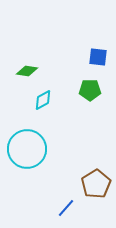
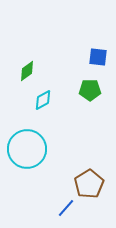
green diamond: rotated 45 degrees counterclockwise
brown pentagon: moved 7 px left
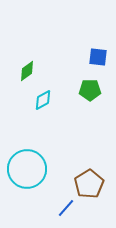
cyan circle: moved 20 px down
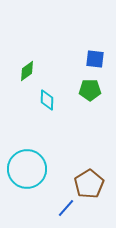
blue square: moved 3 px left, 2 px down
cyan diamond: moved 4 px right; rotated 60 degrees counterclockwise
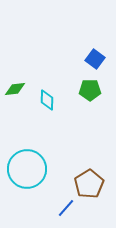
blue square: rotated 30 degrees clockwise
green diamond: moved 12 px left, 18 px down; rotated 30 degrees clockwise
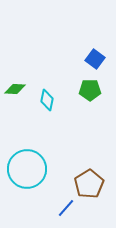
green diamond: rotated 10 degrees clockwise
cyan diamond: rotated 10 degrees clockwise
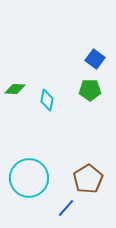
cyan circle: moved 2 px right, 9 px down
brown pentagon: moved 1 px left, 5 px up
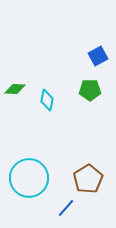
blue square: moved 3 px right, 3 px up; rotated 24 degrees clockwise
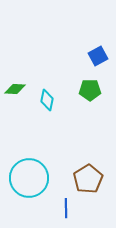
blue line: rotated 42 degrees counterclockwise
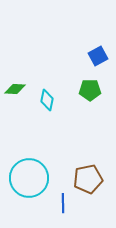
brown pentagon: rotated 20 degrees clockwise
blue line: moved 3 px left, 5 px up
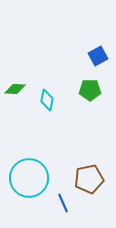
brown pentagon: moved 1 px right
blue line: rotated 24 degrees counterclockwise
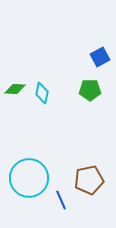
blue square: moved 2 px right, 1 px down
cyan diamond: moved 5 px left, 7 px up
brown pentagon: moved 1 px down
blue line: moved 2 px left, 3 px up
